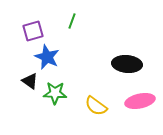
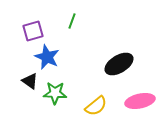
black ellipse: moved 8 px left; rotated 36 degrees counterclockwise
yellow semicircle: rotated 75 degrees counterclockwise
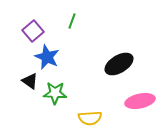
purple square: rotated 25 degrees counterclockwise
yellow semicircle: moved 6 px left, 12 px down; rotated 35 degrees clockwise
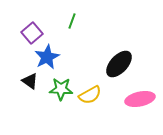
purple square: moved 1 px left, 2 px down
blue star: rotated 20 degrees clockwise
black ellipse: rotated 16 degrees counterclockwise
green star: moved 6 px right, 4 px up
pink ellipse: moved 2 px up
yellow semicircle: moved 23 px up; rotated 25 degrees counterclockwise
